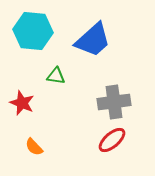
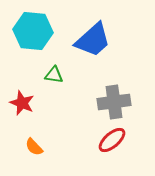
green triangle: moved 2 px left, 1 px up
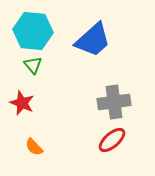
green triangle: moved 21 px left, 10 px up; rotated 42 degrees clockwise
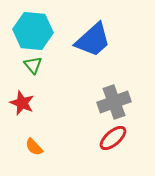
gray cross: rotated 12 degrees counterclockwise
red ellipse: moved 1 px right, 2 px up
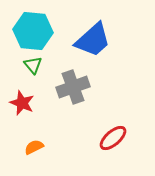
gray cross: moved 41 px left, 15 px up
orange semicircle: rotated 108 degrees clockwise
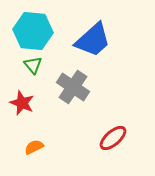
gray cross: rotated 36 degrees counterclockwise
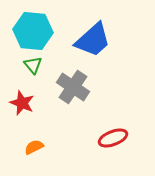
red ellipse: rotated 20 degrees clockwise
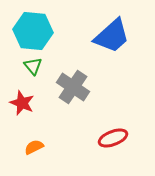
blue trapezoid: moved 19 px right, 4 px up
green triangle: moved 1 px down
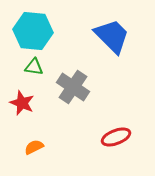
blue trapezoid: rotated 93 degrees counterclockwise
green triangle: moved 1 px right, 1 px down; rotated 42 degrees counterclockwise
red ellipse: moved 3 px right, 1 px up
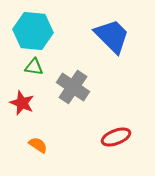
orange semicircle: moved 4 px right, 2 px up; rotated 60 degrees clockwise
